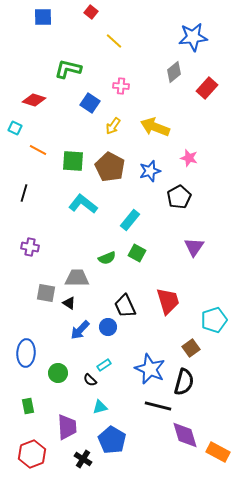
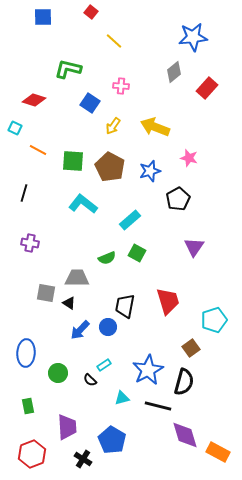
black pentagon at (179, 197): moved 1 px left, 2 px down
cyan rectangle at (130, 220): rotated 10 degrees clockwise
purple cross at (30, 247): moved 4 px up
black trapezoid at (125, 306): rotated 35 degrees clockwise
blue star at (150, 369): moved 2 px left, 1 px down; rotated 20 degrees clockwise
cyan triangle at (100, 407): moved 22 px right, 9 px up
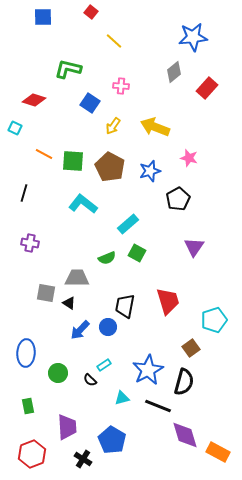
orange line at (38, 150): moved 6 px right, 4 px down
cyan rectangle at (130, 220): moved 2 px left, 4 px down
black line at (158, 406): rotated 8 degrees clockwise
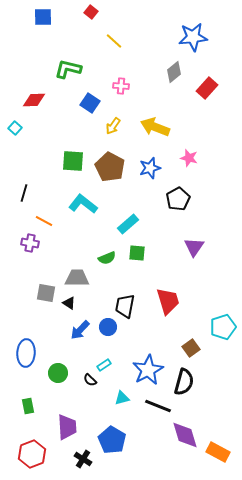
red diamond at (34, 100): rotated 20 degrees counterclockwise
cyan square at (15, 128): rotated 16 degrees clockwise
orange line at (44, 154): moved 67 px down
blue star at (150, 171): moved 3 px up
green square at (137, 253): rotated 24 degrees counterclockwise
cyan pentagon at (214, 320): moved 9 px right, 7 px down
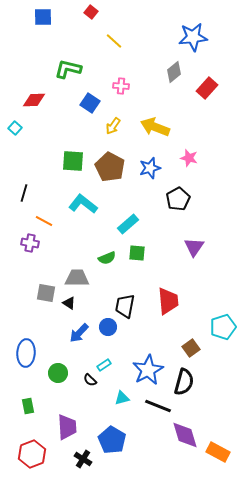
red trapezoid at (168, 301): rotated 12 degrees clockwise
blue arrow at (80, 330): moved 1 px left, 3 px down
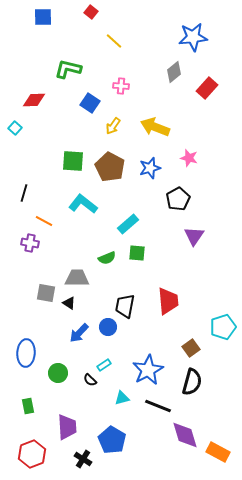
purple triangle at (194, 247): moved 11 px up
black semicircle at (184, 382): moved 8 px right
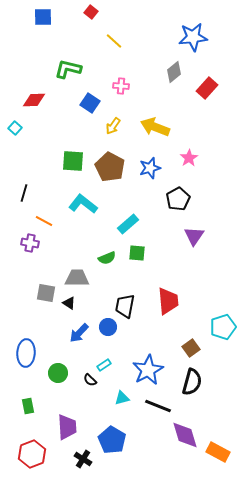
pink star at (189, 158): rotated 24 degrees clockwise
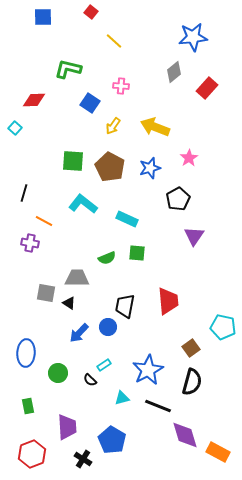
cyan rectangle at (128, 224): moved 1 px left, 5 px up; rotated 65 degrees clockwise
cyan pentagon at (223, 327): rotated 30 degrees clockwise
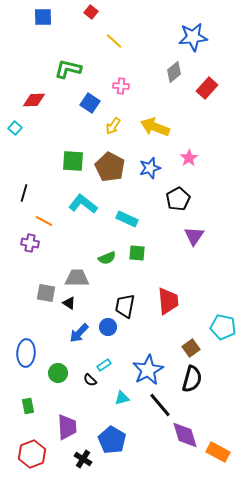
black semicircle at (192, 382): moved 3 px up
black line at (158, 406): moved 2 px right, 1 px up; rotated 28 degrees clockwise
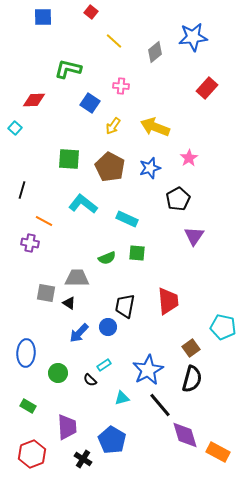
gray diamond at (174, 72): moved 19 px left, 20 px up
green square at (73, 161): moved 4 px left, 2 px up
black line at (24, 193): moved 2 px left, 3 px up
green rectangle at (28, 406): rotated 49 degrees counterclockwise
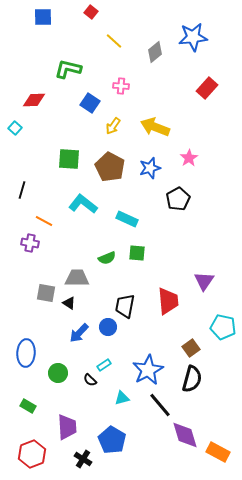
purple triangle at (194, 236): moved 10 px right, 45 px down
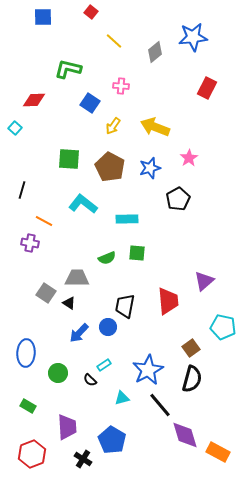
red rectangle at (207, 88): rotated 15 degrees counterclockwise
cyan rectangle at (127, 219): rotated 25 degrees counterclockwise
purple triangle at (204, 281): rotated 15 degrees clockwise
gray square at (46, 293): rotated 24 degrees clockwise
